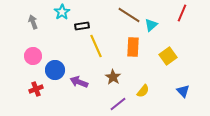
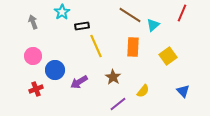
brown line: moved 1 px right
cyan triangle: moved 2 px right
purple arrow: rotated 54 degrees counterclockwise
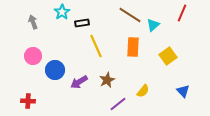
black rectangle: moved 3 px up
brown star: moved 6 px left, 3 px down; rotated 14 degrees clockwise
red cross: moved 8 px left, 12 px down; rotated 24 degrees clockwise
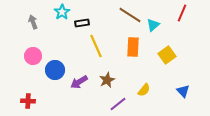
yellow square: moved 1 px left, 1 px up
yellow semicircle: moved 1 px right, 1 px up
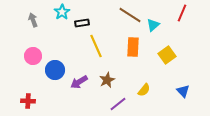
gray arrow: moved 2 px up
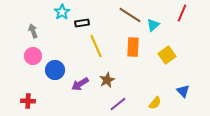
gray arrow: moved 11 px down
purple arrow: moved 1 px right, 2 px down
yellow semicircle: moved 11 px right, 13 px down
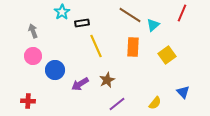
blue triangle: moved 1 px down
purple line: moved 1 px left
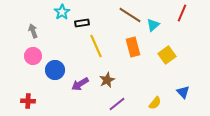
orange rectangle: rotated 18 degrees counterclockwise
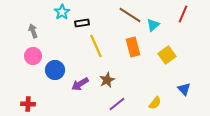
red line: moved 1 px right, 1 px down
blue triangle: moved 1 px right, 3 px up
red cross: moved 3 px down
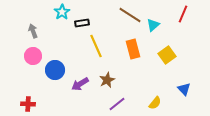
orange rectangle: moved 2 px down
